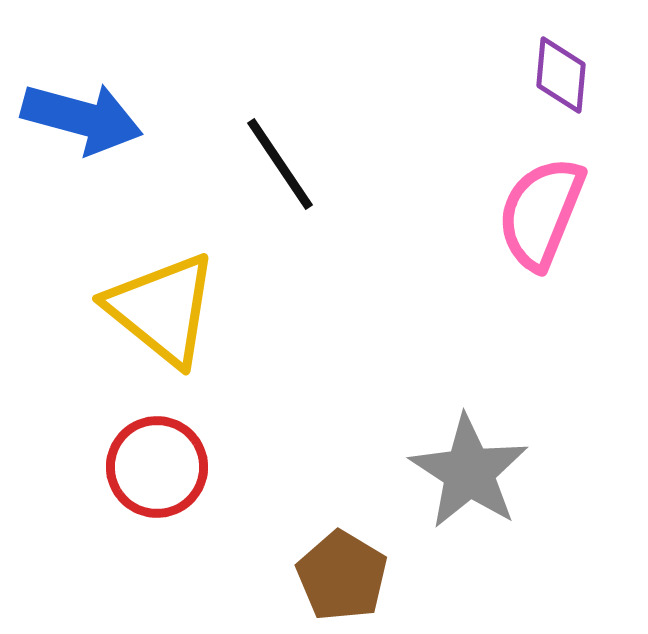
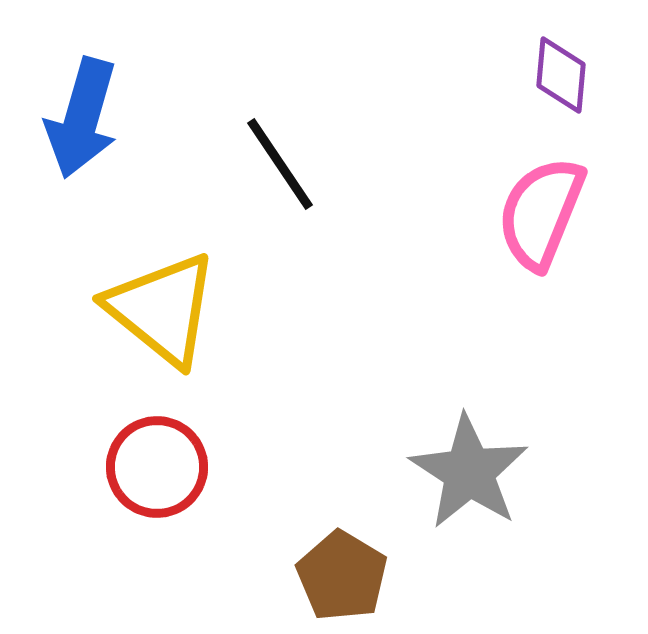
blue arrow: rotated 91 degrees clockwise
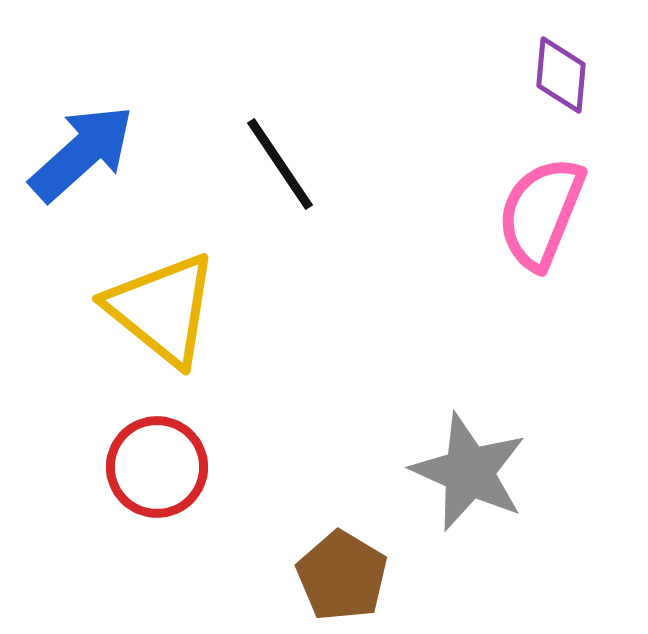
blue arrow: moved 35 px down; rotated 148 degrees counterclockwise
gray star: rotated 9 degrees counterclockwise
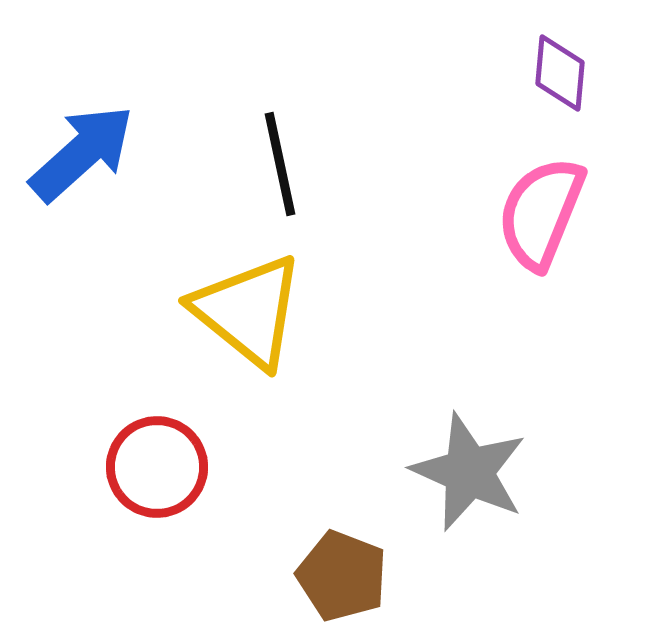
purple diamond: moved 1 px left, 2 px up
black line: rotated 22 degrees clockwise
yellow triangle: moved 86 px right, 2 px down
brown pentagon: rotated 10 degrees counterclockwise
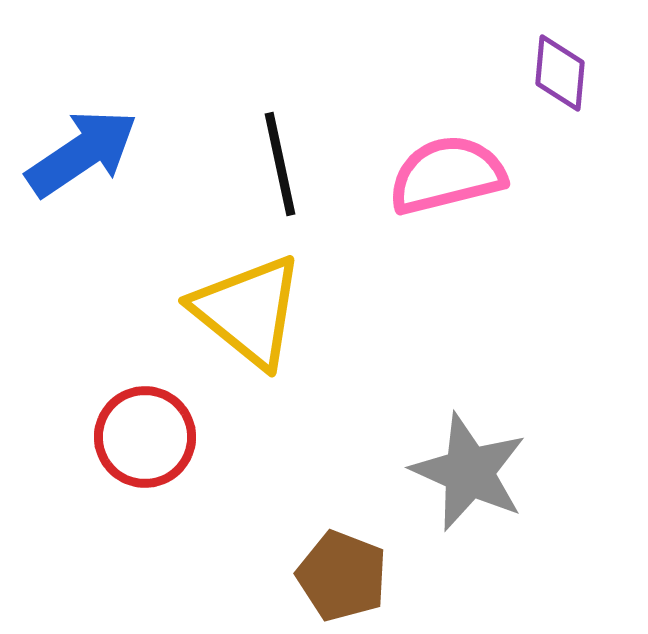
blue arrow: rotated 8 degrees clockwise
pink semicircle: moved 94 px left, 38 px up; rotated 54 degrees clockwise
red circle: moved 12 px left, 30 px up
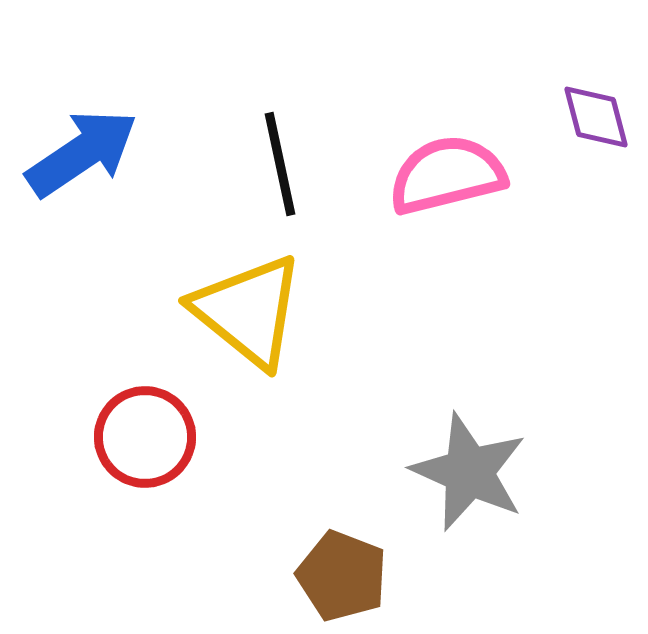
purple diamond: moved 36 px right, 44 px down; rotated 20 degrees counterclockwise
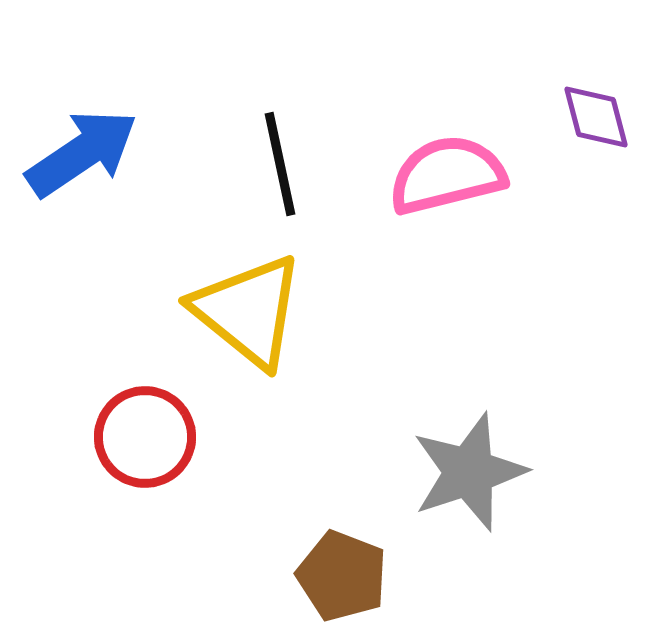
gray star: rotated 30 degrees clockwise
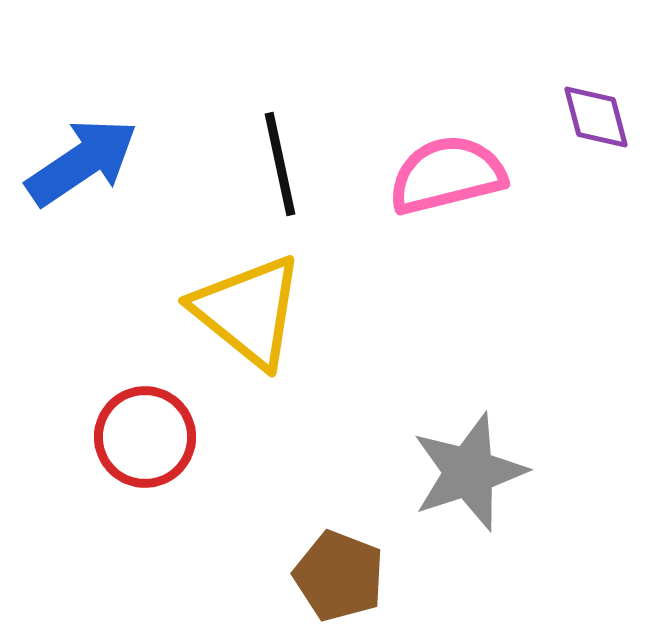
blue arrow: moved 9 px down
brown pentagon: moved 3 px left
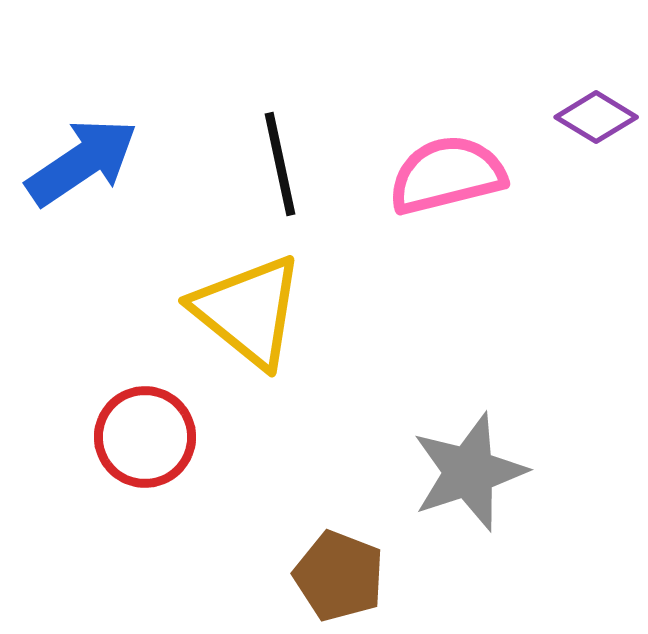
purple diamond: rotated 44 degrees counterclockwise
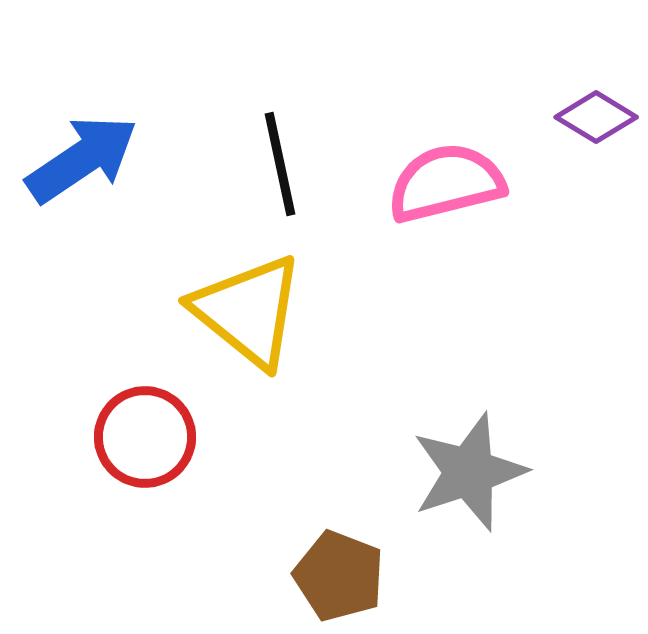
blue arrow: moved 3 px up
pink semicircle: moved 1 px left, 8 px down
